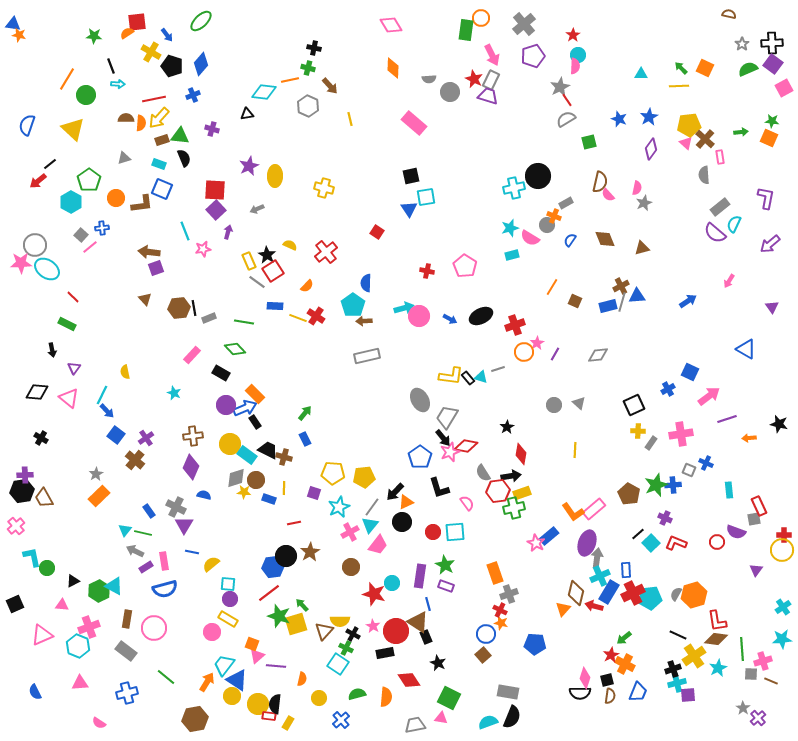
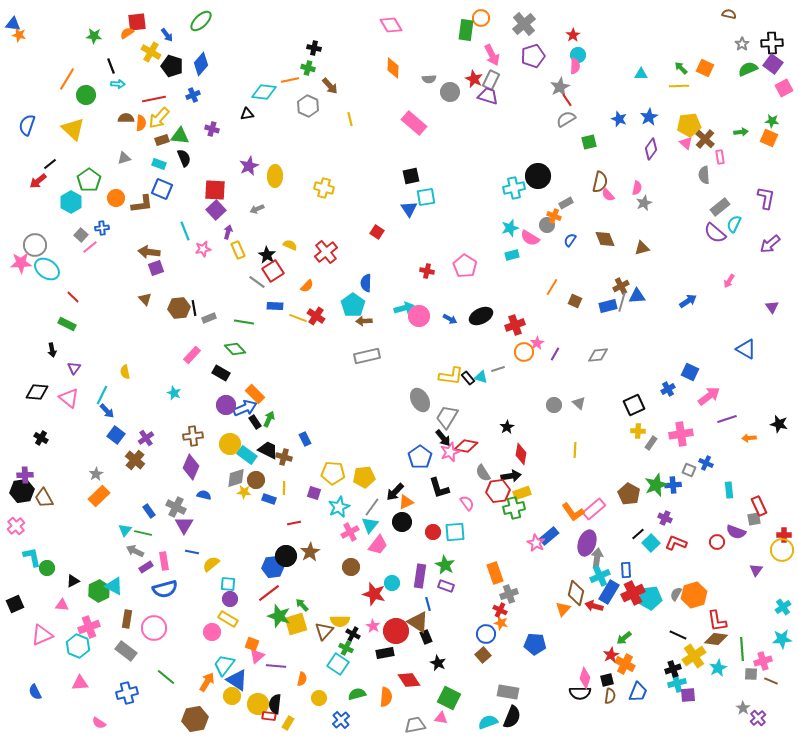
yellow rectangle at (249, 261): moved 11 px left, 11 px up
green arrow at (305, 413): moved 36 px left, 6 px down; rotated 14 degrees counterclockwise
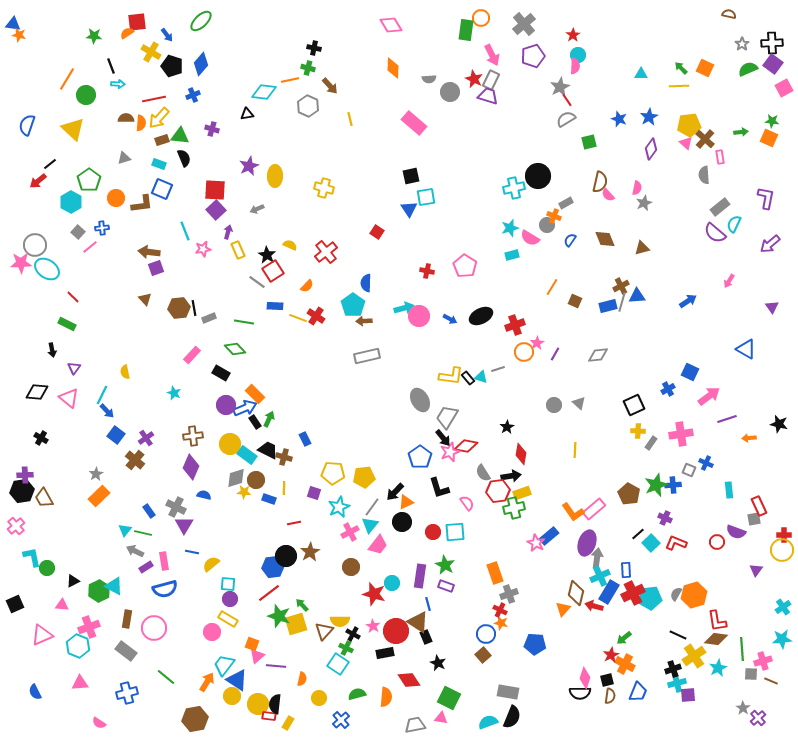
gray square at (81, 235): moved 3 px left, 3 px up
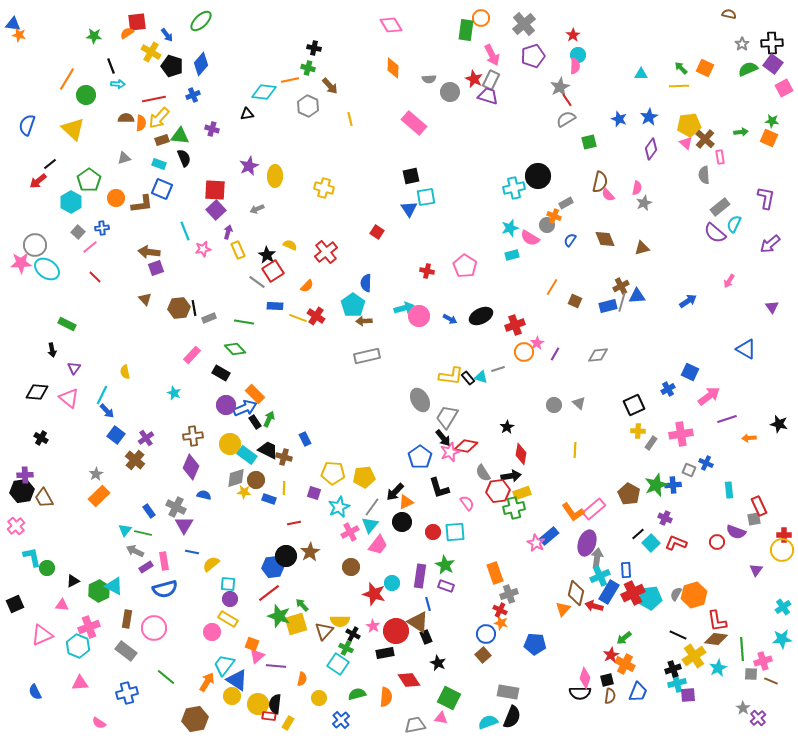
red line at (73, 297): moved 22 px right, 20 px up
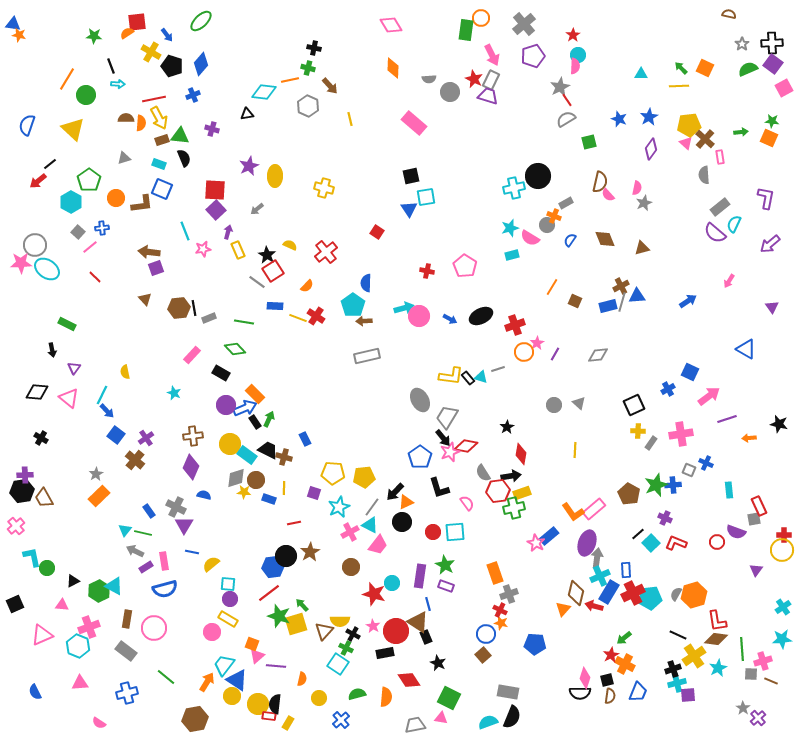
yellow arrow at (159, 118): rotated 70 degrees counterclockwise
gray arrow at (257, 209): rotated 16 degrees counterclockwise
cyan triangle at (370, 525): rotated 42 degrees counterclockwise
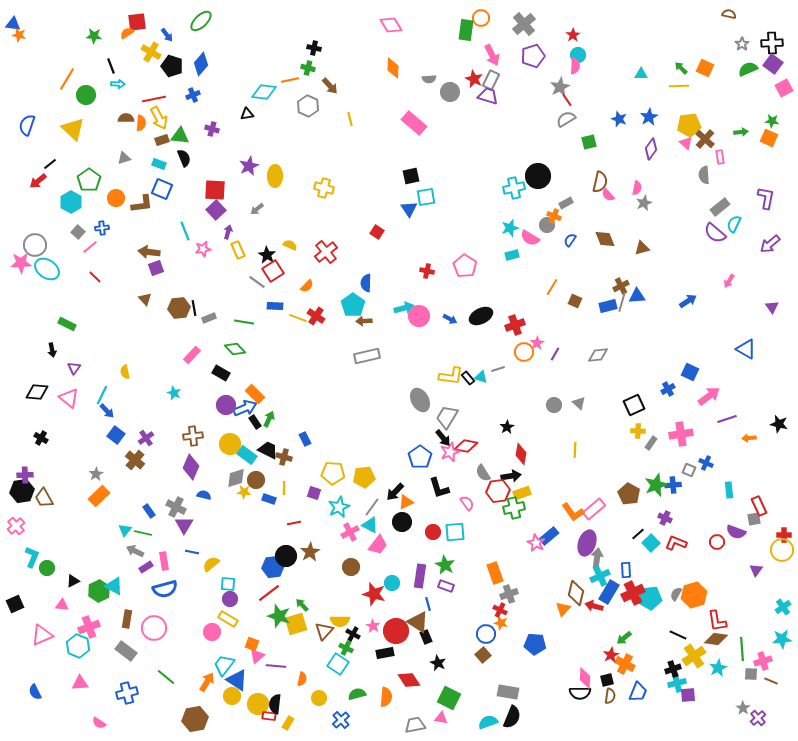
cyan L-shape at (32, 557): rotated 35 degrees clockwise
pink diamond at (585, 678): rotated 15 degrees counterclockwise
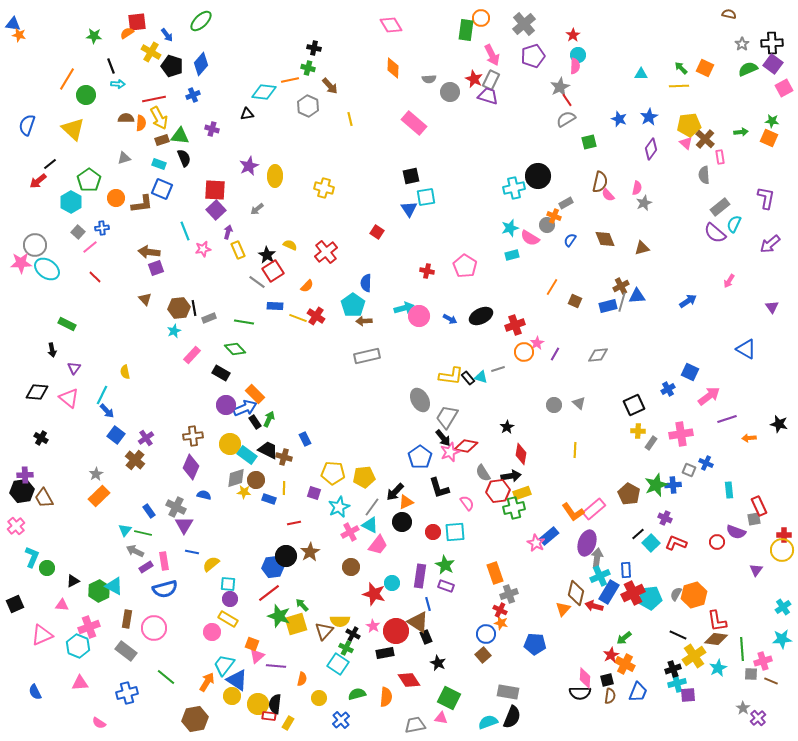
cyan star at (174, 393): moved 62 px up; rotated 24 degrees clockwise
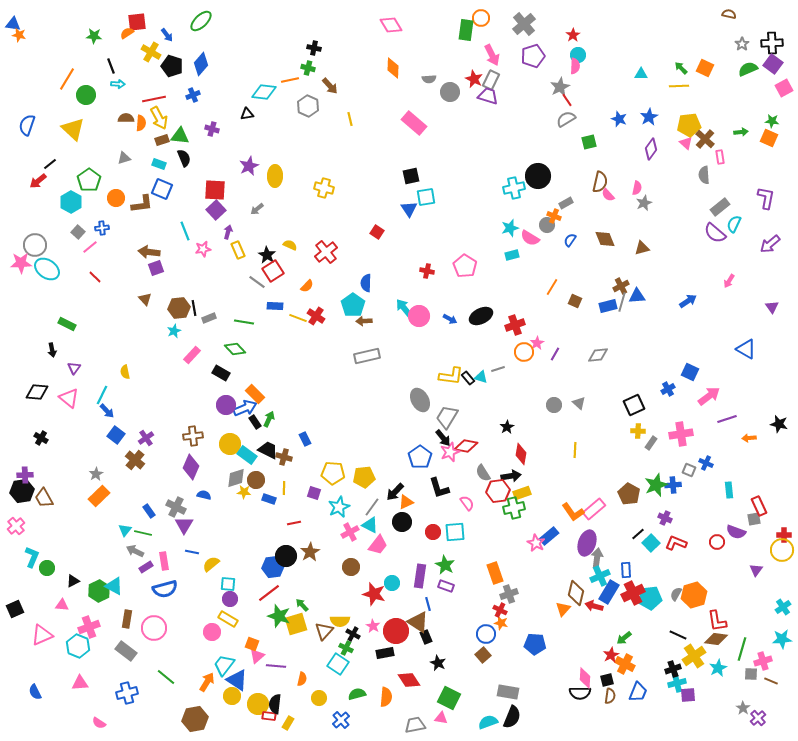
cyan arrow at (404, 308): rotated 114 degrees counterclockwise
black square at (15, 604): moved 5 px down
green line at (742, 649): rotated 20 degrees clockwise
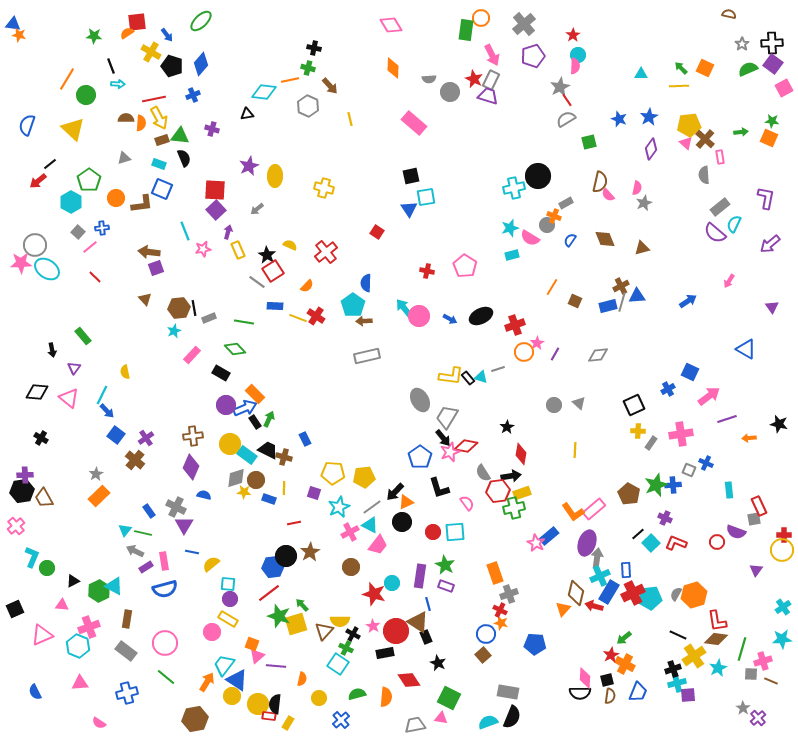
green rectangle at (67, 324): moved 16 px right, 12 px down; rotated 24 degrees clockwise
gray line at (372, 507): rotated 18 degrees clockwise
pink circle at (154, 628): moved 11 px right, 15 px down
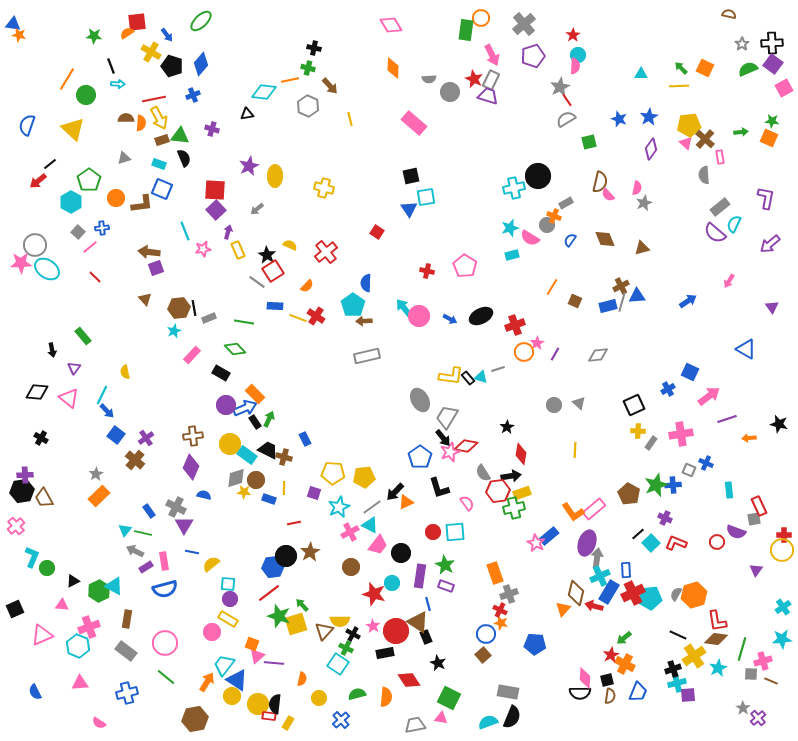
black circle at (402, 522): moved 1 px left, 31 px down
purple line at (276, 666): moved 2 px left, 3 px up
